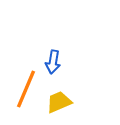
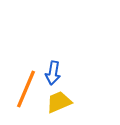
blue arrow: moved 11 px down
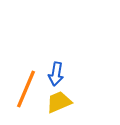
blue arrow: moved 3 px right, 1 px down
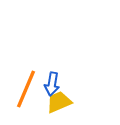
blue arrow: moved 4 px left, 10 px down
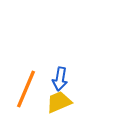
blue arrow: moved 8 px right, 5 px up
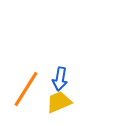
orange line: rotated 9 degrees clockwise
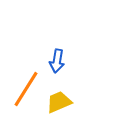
blue arrow: moved 3 px left, 18 px up
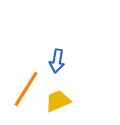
yellow trapezoid: moved 1 px left, 1 px up
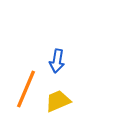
orange line: rotated 9 degrees counterclockwise
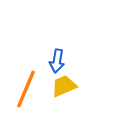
yellow trapezoid: moved 6 px right, 15 px up
